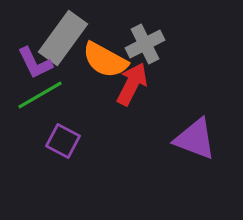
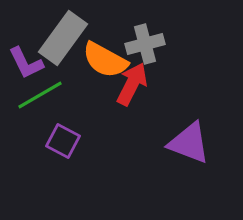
gray cross: rotated 12 degrees clockwise
purple L-shape: moved 9 px left
purple triangle: moved 6 px left, 4 px down
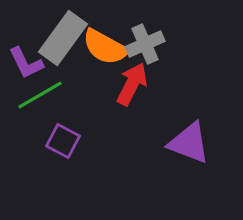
gray cross: rotated 9 degrees counterclockwise
orange semicircle: moved 13 px up
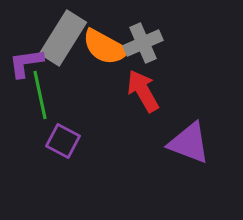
gray rectangle: rotated 4 degrees counterclockwise
gray cross: moved 2 px left, 1 px up
purple L-shape: rotated 108 degrees clockwise
red arrow: moved 11 px right, 7 px down; rotated 57 degrees counterclockwise
green line: rotated 72 degrees counterclockwise
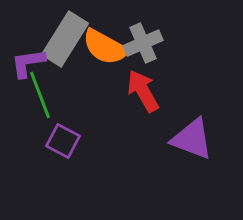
gray rectangle: moved 2 px right, 1 px down
purple L-shape: moved 2 px right
green line: rotated 9 degrees counterclockwise
purple triangle: moved 3 px right, 4 px up
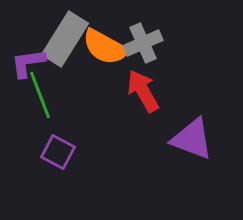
purple square: moved 5 px left, 11 px down
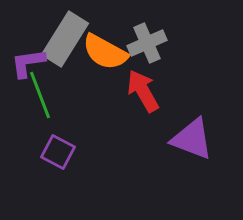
gray cross: moved 4 px right
orange semicircle: moved 5 px down
